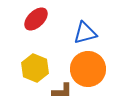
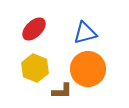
red ellipse: moved 2 px left, 10 px down
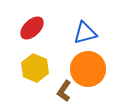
red ellipse: moved 2 px left, 1 px up
brown L-shape: moved 2 px right; rotated 125 degrees clockwise
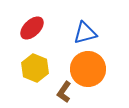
brown L-shape: moved 1 px down
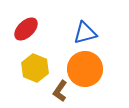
red ellipse: moved 6 px left, 1 px down
orange circle: moved 3 px left
brown L-shape: moved 4 px left, 1 px up
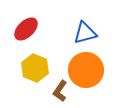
orange circle: moved 1 px right, 1 px down
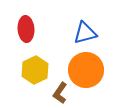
red ellipse: rotated 50 degrees counterclockwise
yellow hexagon: moved 2 px down; rotated 12 degrees clockwise
brown L-shape: moved 2 px down
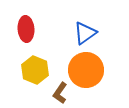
blue triangle: rotated 20 degrees counterclockwise
yellow hexagon: rotated 12 degrees counterclockwise
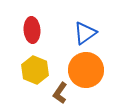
red ellipse: moved 6 px right, 1 px down
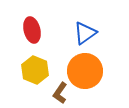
red ellipse: rotated 10 degrees counterclockwise
orange circle: moved 1 px left, 1 px down
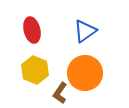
blue triangle: moved 2 px up
orange circle: moved 2 px down
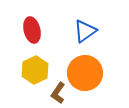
yellow hexagon: rotated 12 degrees clockwise
brown L-shape: moved 2 px left
